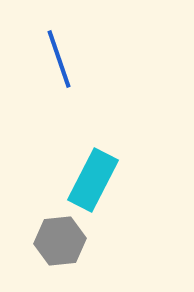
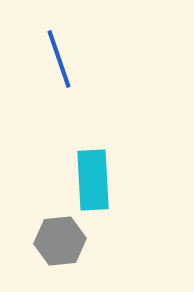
cyan rectangle: rotated 30 degrees counterclockwise
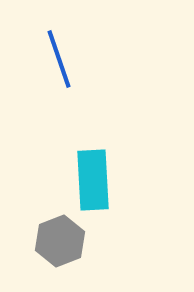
gray hexagon: rotated 15 degrees counterclockwise
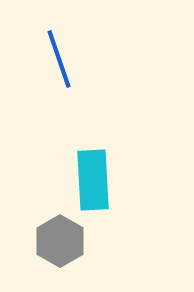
gray hexagon: rotated 9 degrees counterclockwise
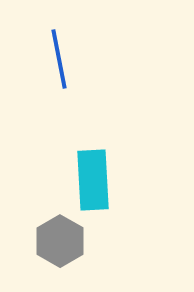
blue line: rotated 8 degrees clockwise
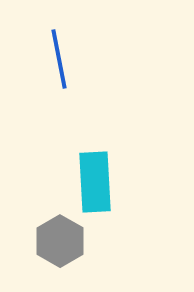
cyan rectangle: moved 2 px right, 2 px down
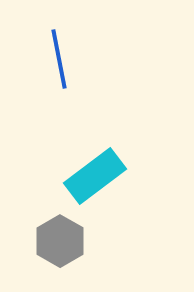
cyan rectangle: moved 6 px up; rotated 56 degrees clockwise
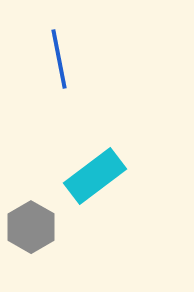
gray hexagon: moved 29 px left, 14 px up
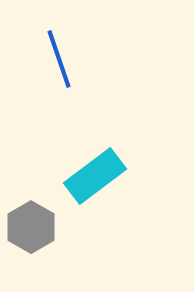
blue line: rotated 8 degrees counterclockwise
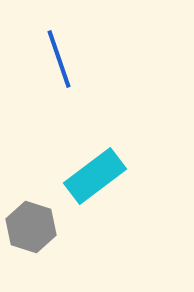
gray hexagon: rotated 12 degrees counterclockwise
